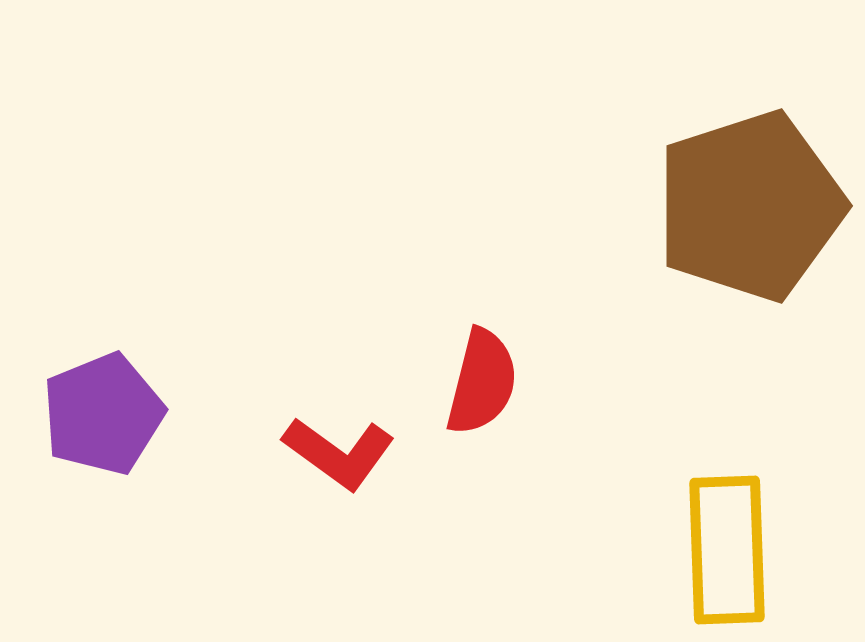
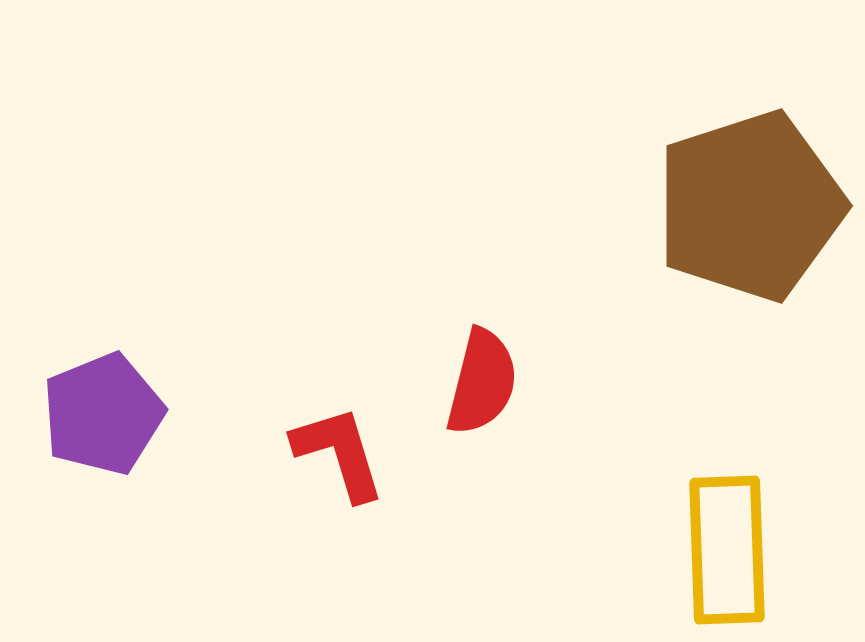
red L-shape: rotated 143 degrees counterclockwise
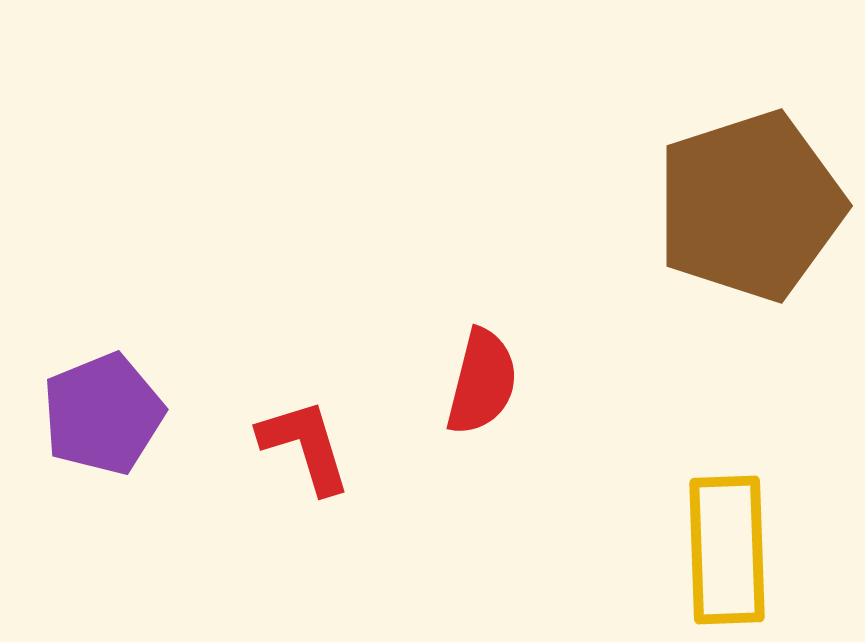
red L-shape: moved 34 px left, 7 px up
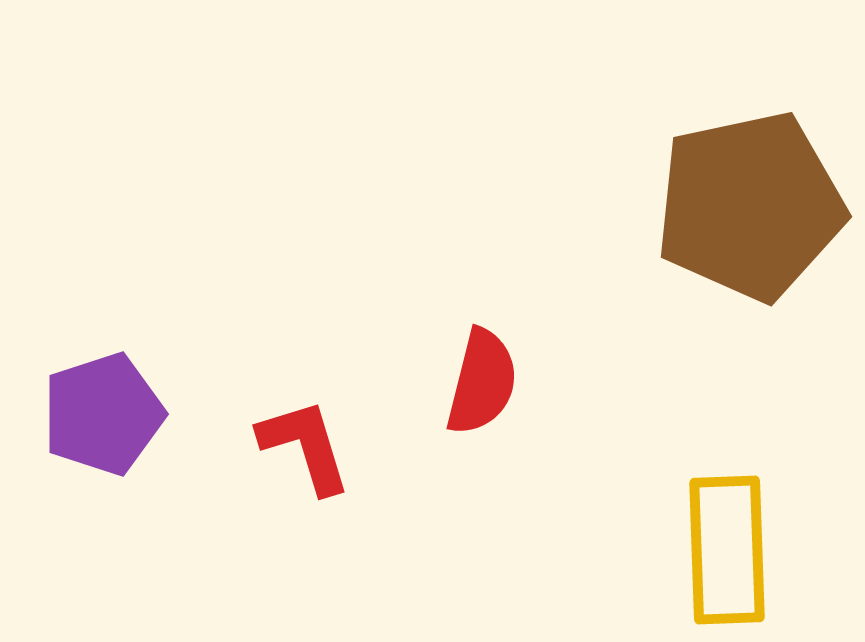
brown pentagon: rotated 6 degrees clockwise
purple pentagon: rotated 4 degrees clockwise
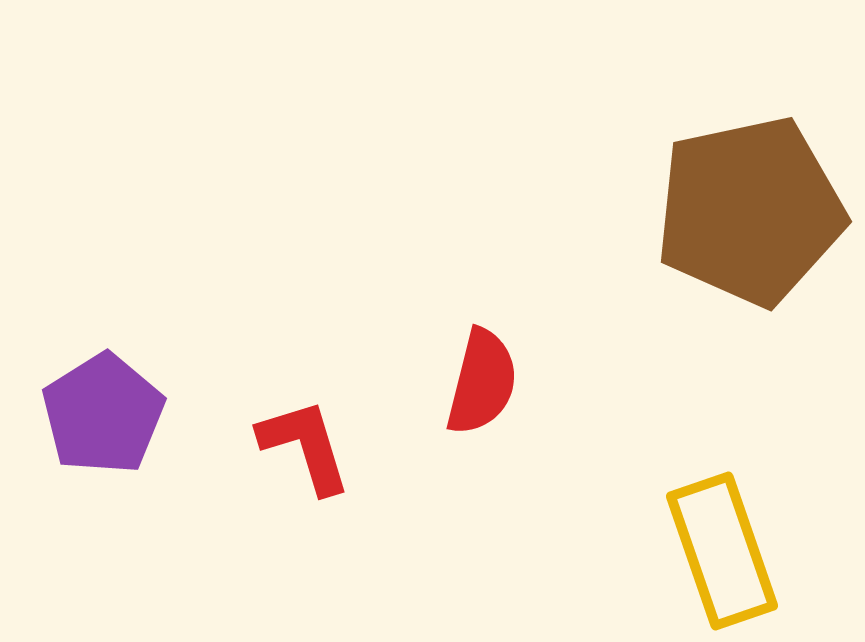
brown pentagon: moved 5 px down
purple pentagon: rotated 14 degrees counterclockwise
yellow rectangle: moved 5 px left, 1 px down; rotated 17 degrees counterclockwise
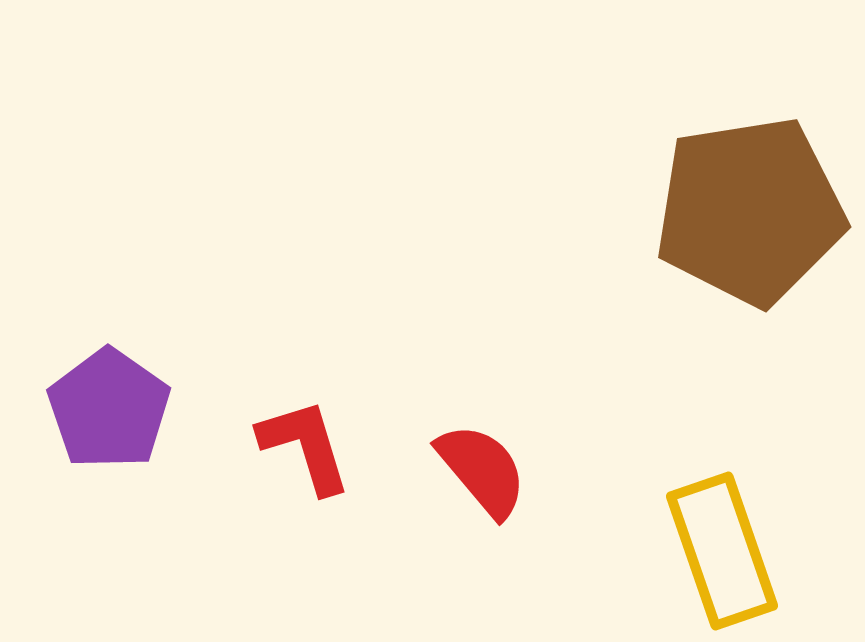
brown pentagon: rotated 3 degrees clockwise
red semicircle: moved 88 px down; rotated 54 degrees counterclockwise
purple pentagon: moved 6 px right, 5 px up; rotated 5 degrees counterclockwise
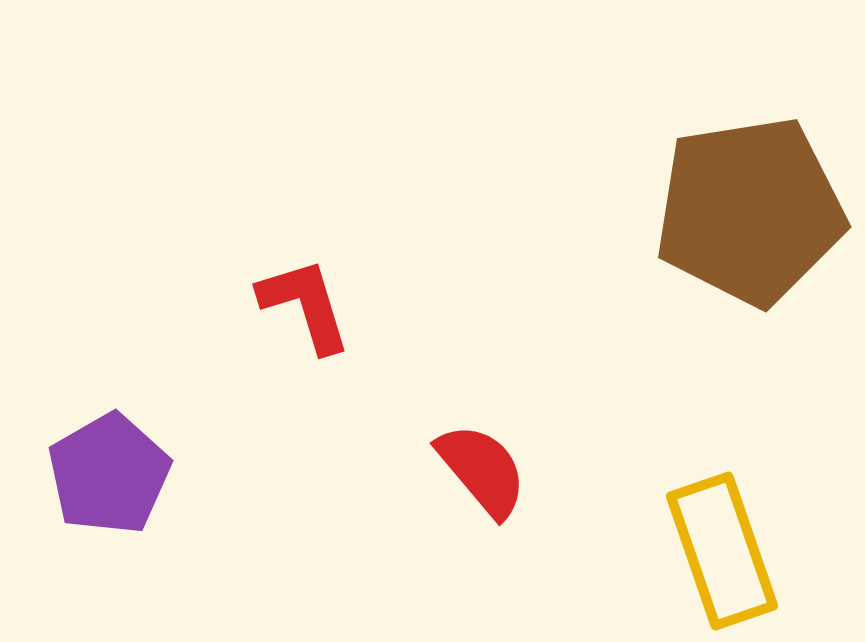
purple pentagon: moved 65 px down; rotated 7 degrees clockwise
red L-shape: moved 141 px up
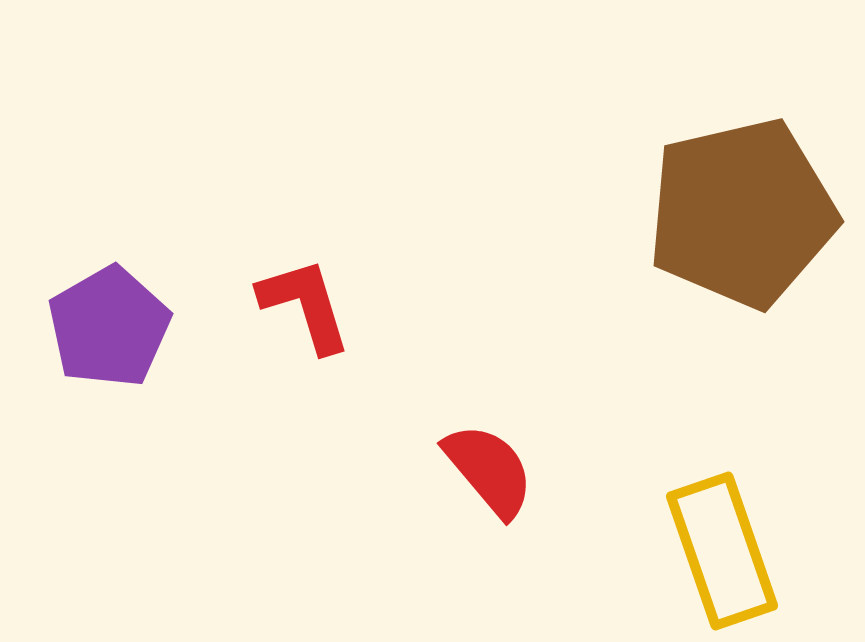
brown pentagon: moved 8 px left, 2 px down; rotated 4 degrees counterclockwise
red semicircle: moved 7 px right
purple pentagon: moved 147 px up
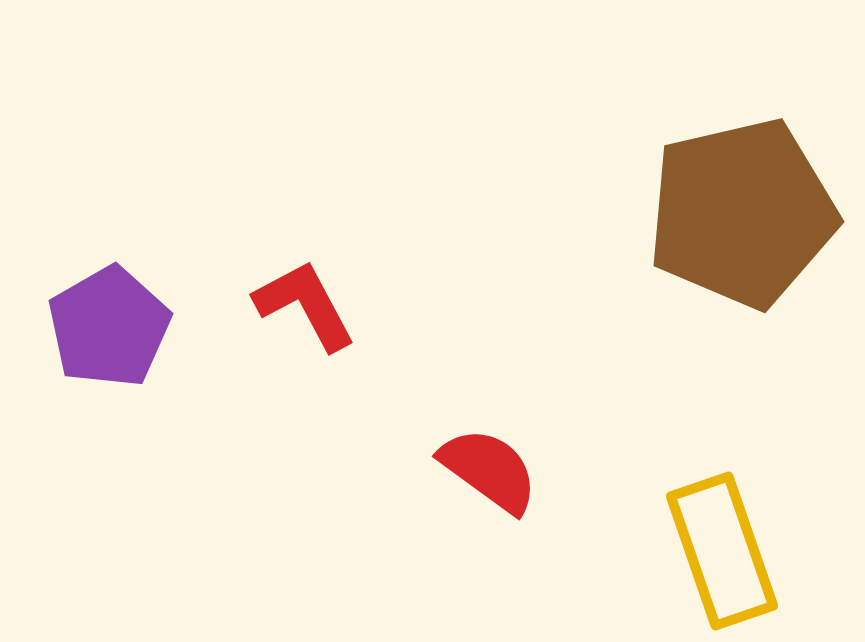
red L-shape: rotated 11 degrees counterclockwise
red semicircle: rotated 14 degrees counterclockwise
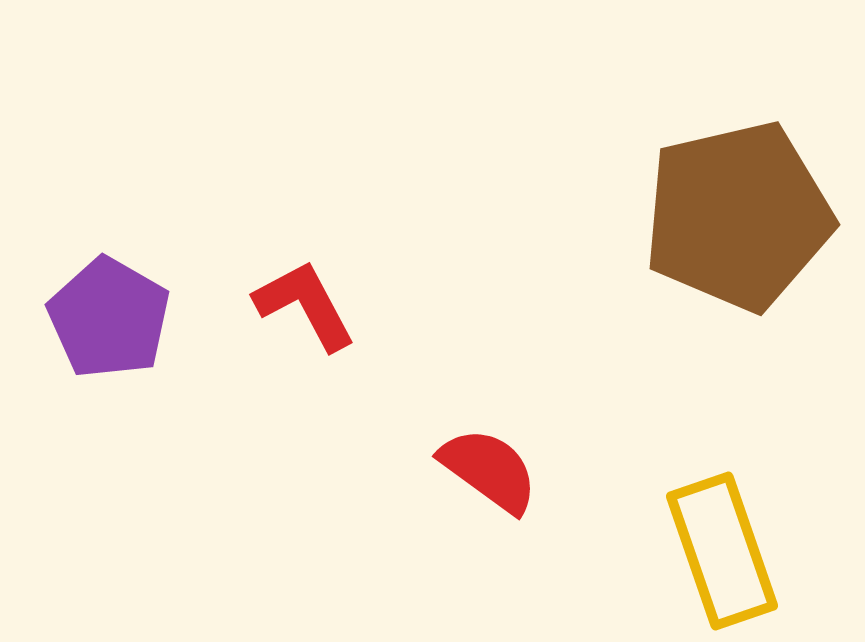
brown pentagon: moved 4 px left, 3 px down
purple pentagon: moved 9 px up; rotated 12 degrees counterclockwise
